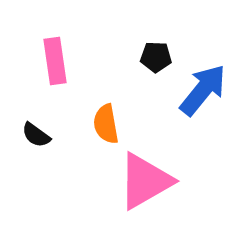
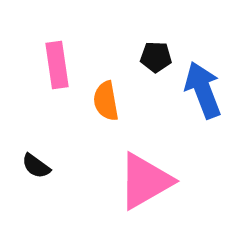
pink rectangle: moved 2 px right, 4 px down
blue arrow: rotated 60 degrees counterclockwise
orange semicircle: moved 23 px up
black semicircle: moved 31 px down
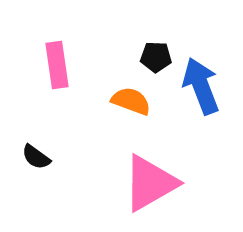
blue arrow: moved 2 px left, 4 px up
orange semicircle: moved 25 px right; rotated 120 degrees clockwise
black semicircle: moved 9 px up
pink triangle: moved 5 px right, 2 px down
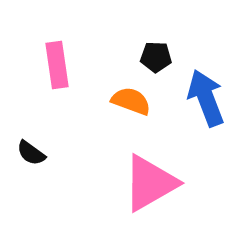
blue arrow: moved 5 px right, 12 px down
black semicircle: moved 5 px left, 4 px up
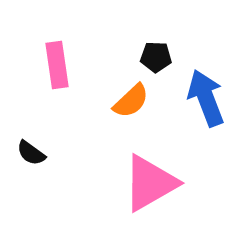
orange semicircle: rotated 117 degrees clockwise
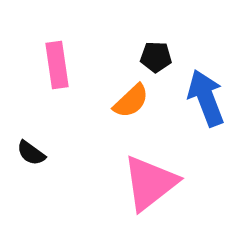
pink triangle: rotated 8 degrees counterclockwise
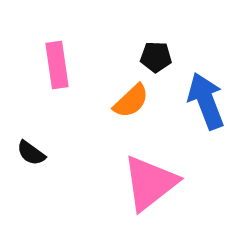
blue arrow: moved 3 px down
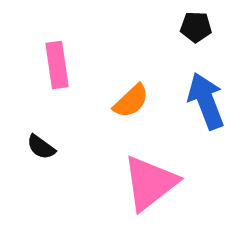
black pentagon: moved 40 px right, 30 px up
black semicircle: moved 10 px right, 6 px up
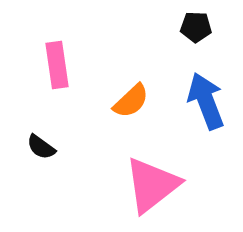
pink triangle: moved 2 px right, 2 px down
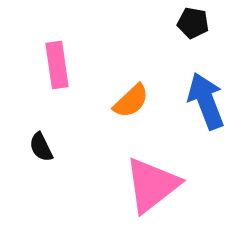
black pentagon: moved 3 px left, 4 px up; rotated 8 degrees clockwise
black semicircle: rotated 28 degrees clockwise
